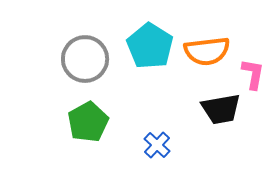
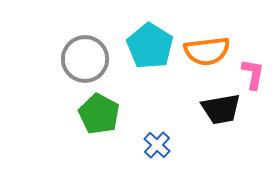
green pentagon: moved 11 px right, 8 px up; rotated 15 degrees counterclockwise
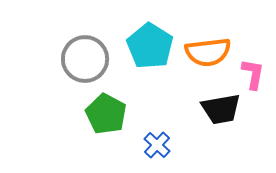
orange semicircle: moved 1 px right, 1 px down
green pentagon: moved 7 px right
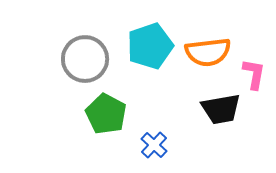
cyan pentagon: rotated 21 degrees clockwise
pink L-shape: moved 1 px right
blue cross: moved 3 px left
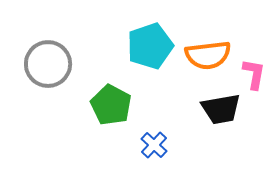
orange semicircle: moved 3 px down
gray circle: moved 37 px left, 5 px down
green pentagon: moved 5 px right, 9 px up
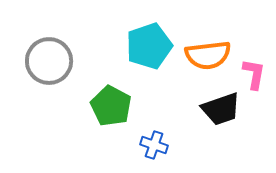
cyan pentagon: moved 1 px left
gray circle: moved 1 px right, 3 px up
green pentagon: moved 1 px down
black trapezoid: rotated 9 degrees counterclockwise
blue cross: rotated 24 degrees counterclockwise
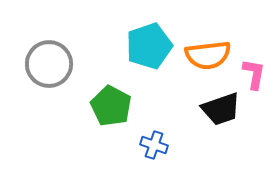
gray circle: moved 3 px down
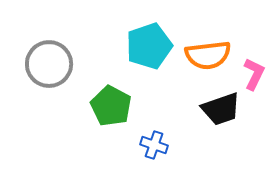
pink L-shape: rotated 16 degrees clockwise
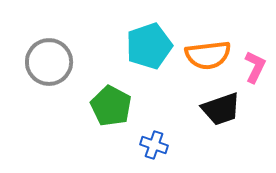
gray circle: moved 2 px up
pink L-shape: moved 1 px right, 7 px up
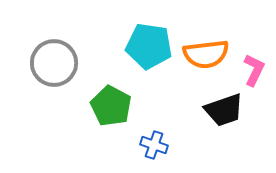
cyan pentagon: rotated 27 degrees clockwise
orange semicircle: moved 2 px left, 1 px up
gray circle: moved 5 px right, 1 px down
pink L-shape: moved 1 px left, 3 px down
black trapezoid: moved 3 px right, 1 px down
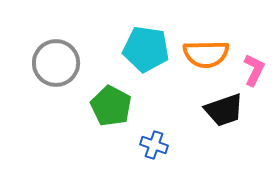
cyan pentagon: moved 3 px left, 3 px down
orange semicircle: rotated 6 degrees clockwise
gray circle: moved 2 px right
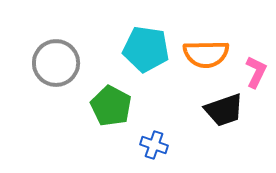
pink L-shape: moved 2 px right, 2 px down
